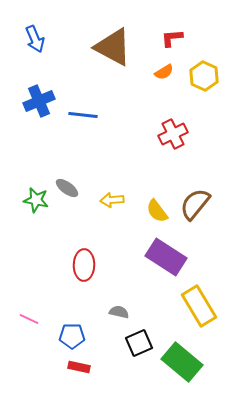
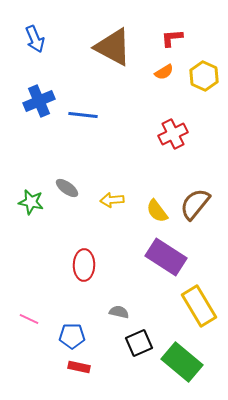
green star: moved 5 px left, 2 px down
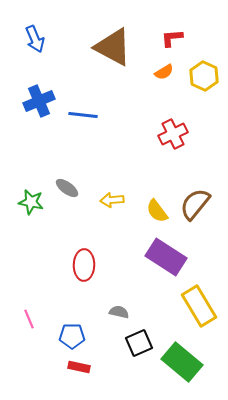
pink line: rotated 42 degrees clockwise
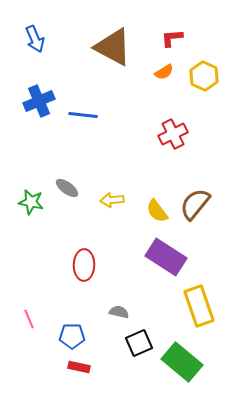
yellow rectangle: rotated 12 degrees clockwise
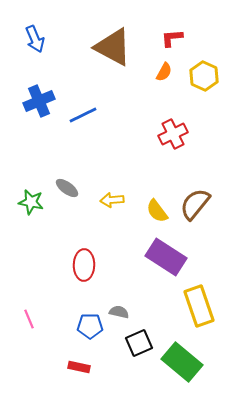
orange semicircle: rotated 30 degrees counterclockwise
blue line: rotated 32 degrees counterclockwise
blue pentagon: moved 18 px right, 10 px up
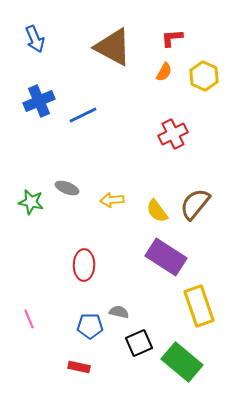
gray ellipse: rotated 15 degrees counterclockwise
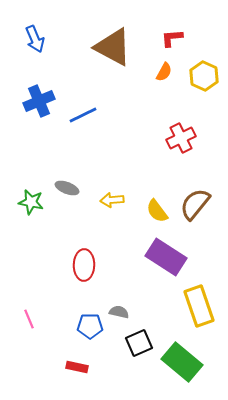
red cross: moved 8 px right, 4 px down
red rectangle: moved 2 px left
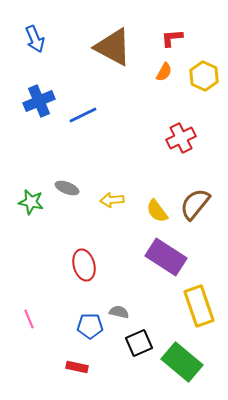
red ellipse: rotated 16 degrees counterclockwise
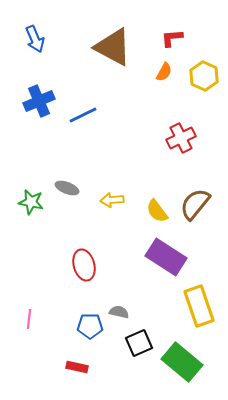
pink line: rotated 30 degrees clockwise
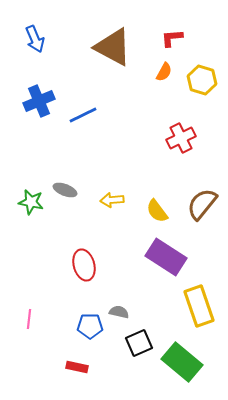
yellow hexagon: moved 2 px left, 4 px down; rotated 8 degrees counterclockwise
gray ellipse: moved 2 px left, 2 px down
brown semicircle: moved 7 px right
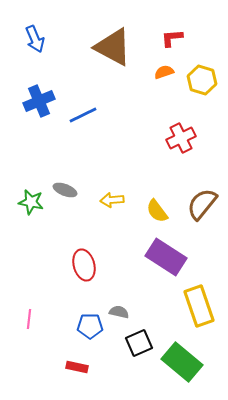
orange semicircle: rotated 138 degrees counterclockwise
